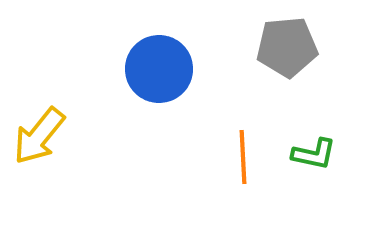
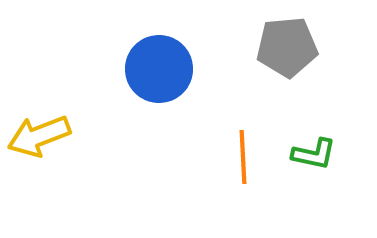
yellow arrow: rotated 30 degrees clockwise
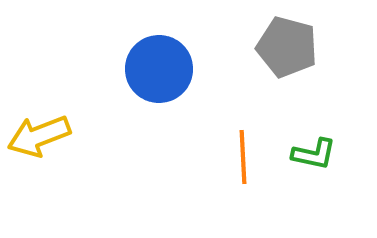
gray pentagon: rotated 20 degrees clockwise
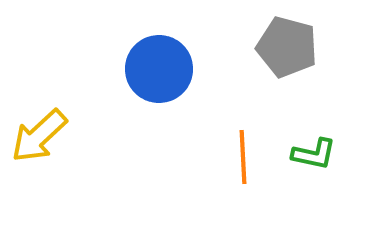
yellow arrow: rotated 22 degrees counterclockwise
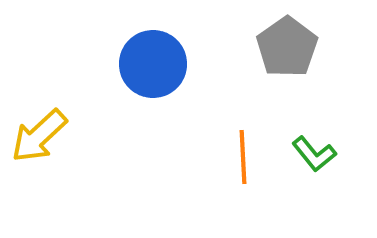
gray pentagon: rotated 22 degrees clockwise
blue circle: moved 6 px left, 5 px up
green L-shape: rotated 39 degrees clockwise
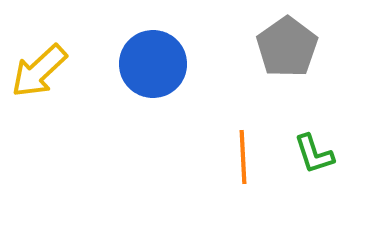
yellow arrow: moved 65 px up
green L-shape: rotated 21 degrees clockwise
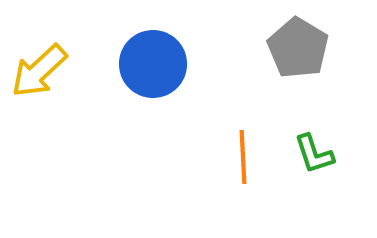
gray pentagon: moved 11 px right, 1 px down; rotated 6 degrees counterclockwise
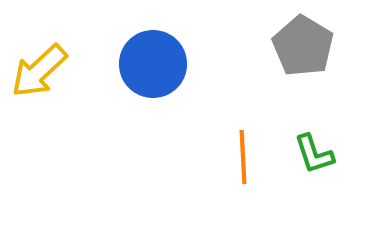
gray pentagon: moved 5 px right, 2 px up
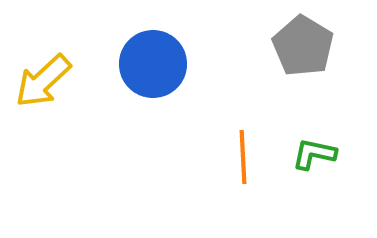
yellow arrow: moved 4 px right, 10 px down
green L-shape: rotated 120 degrees clockwise
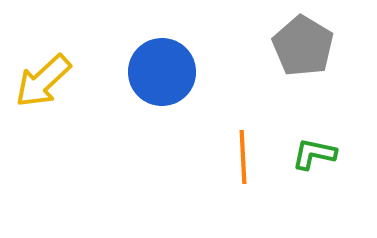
blue circle: moved 9 px right, 8 px down
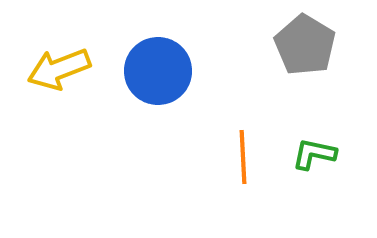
gray pentagon: moved 2 px right, 1 px up
blue circle: moved 4 px left, 1 px up
yellow arrow: moved 16 px right, 12 px up; rotated 22 degrees clockwise
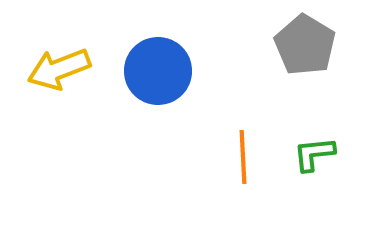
green L-shape: rotated 18 degrees counterclockwise
